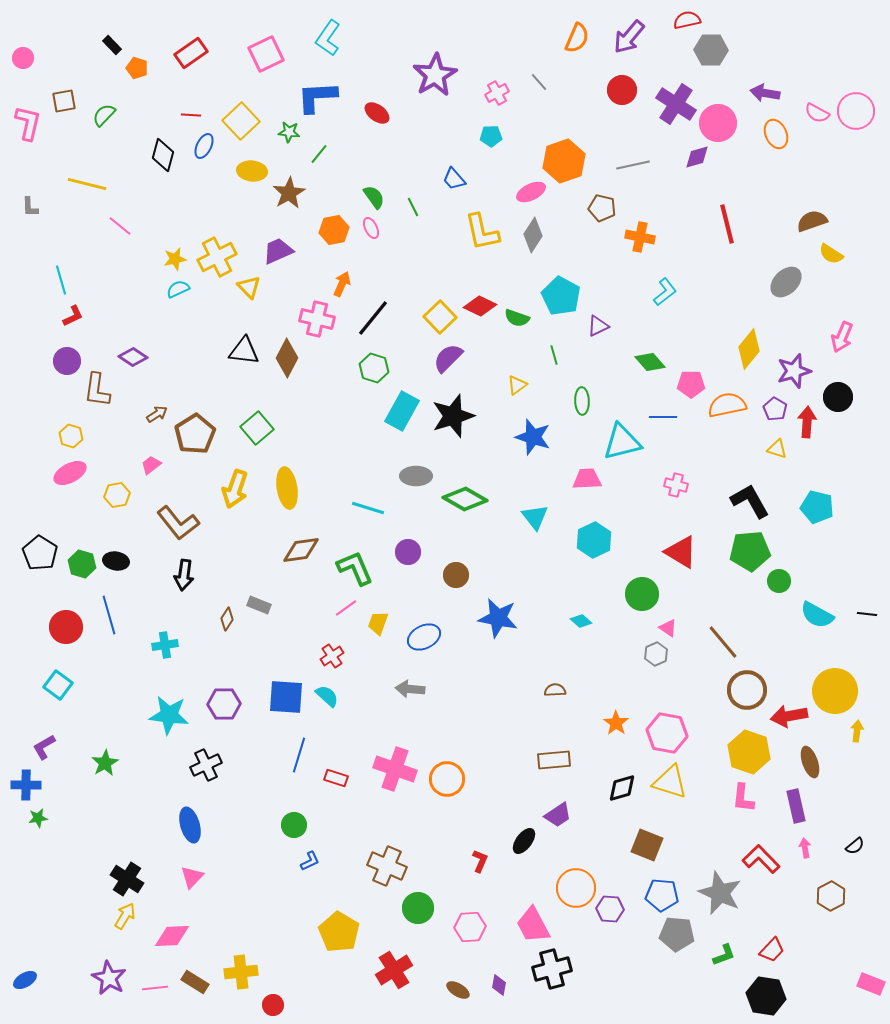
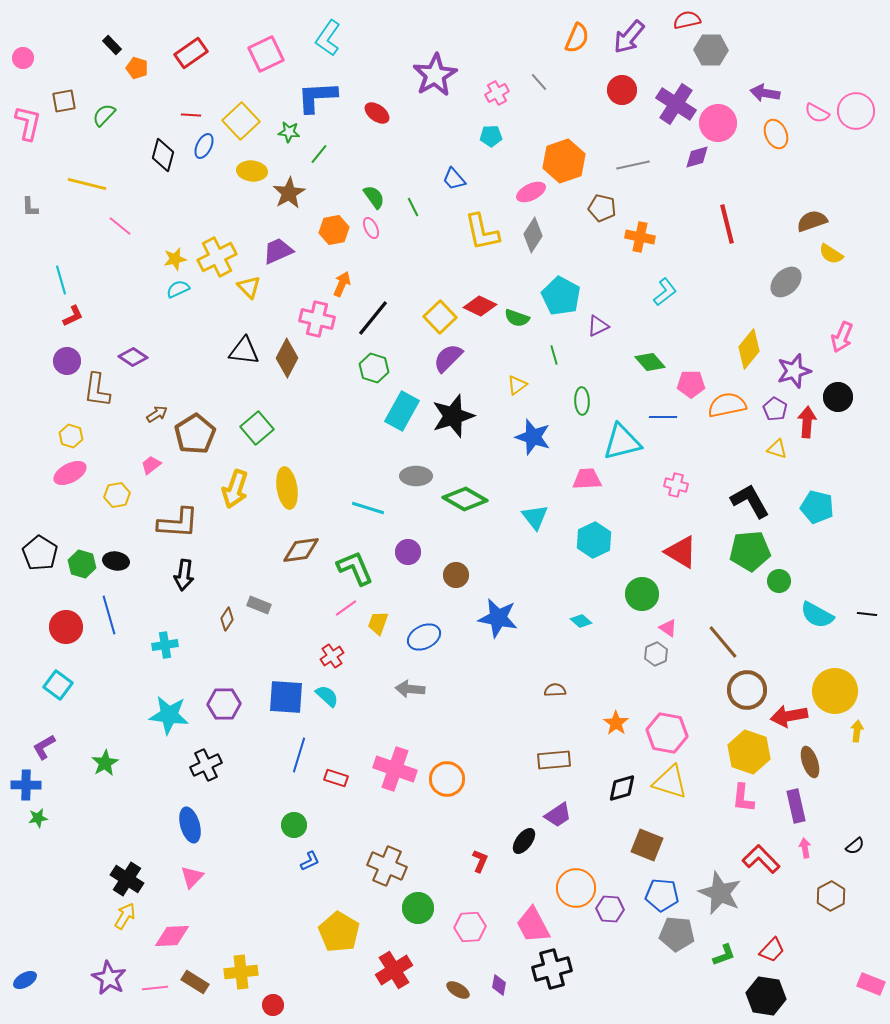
brown L-shape at (178, 523): rotated 48 degrees counterclockwise
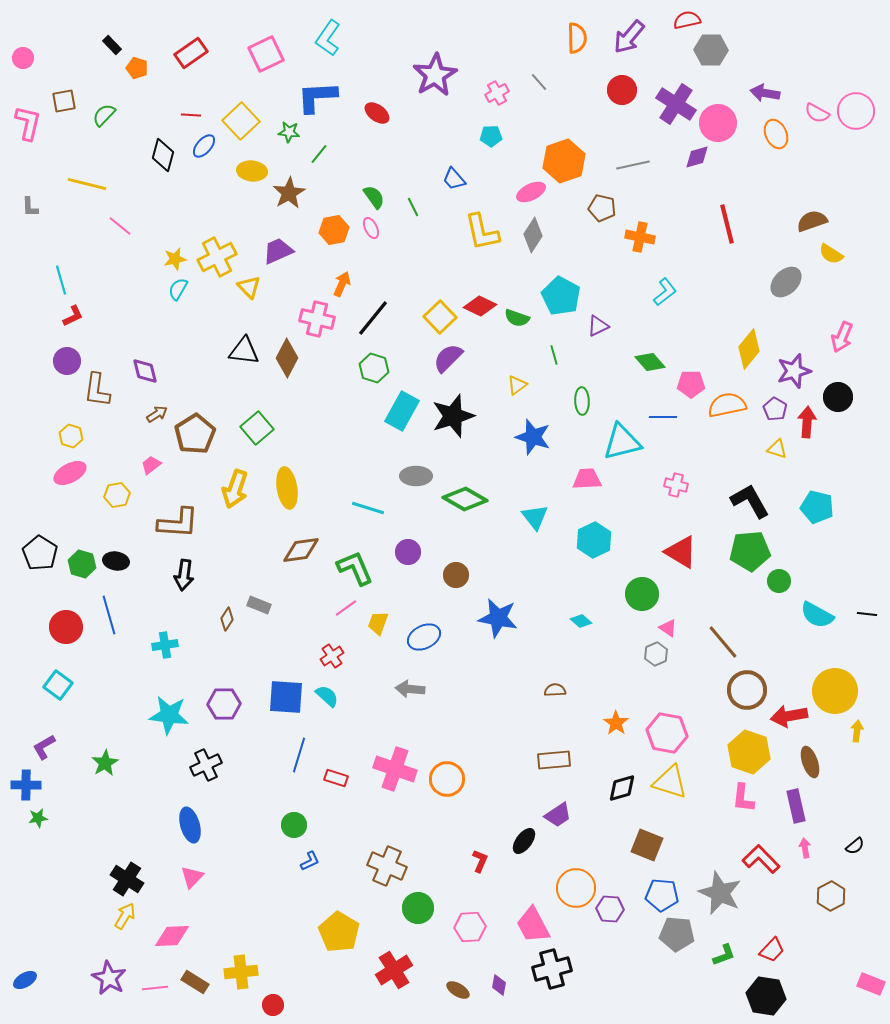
orange semicircle at (577, 38): rotated 24 degrees counterclockwise
blue ellipse at (204, 146): rotated 15 degrees clockwise
cyan semicircle at (178, 289): rotated 35 degrees counterclockwise
purple diamond at (133, 357): moved 12 px right, 14 px down; rotated 44 degrees clockwise
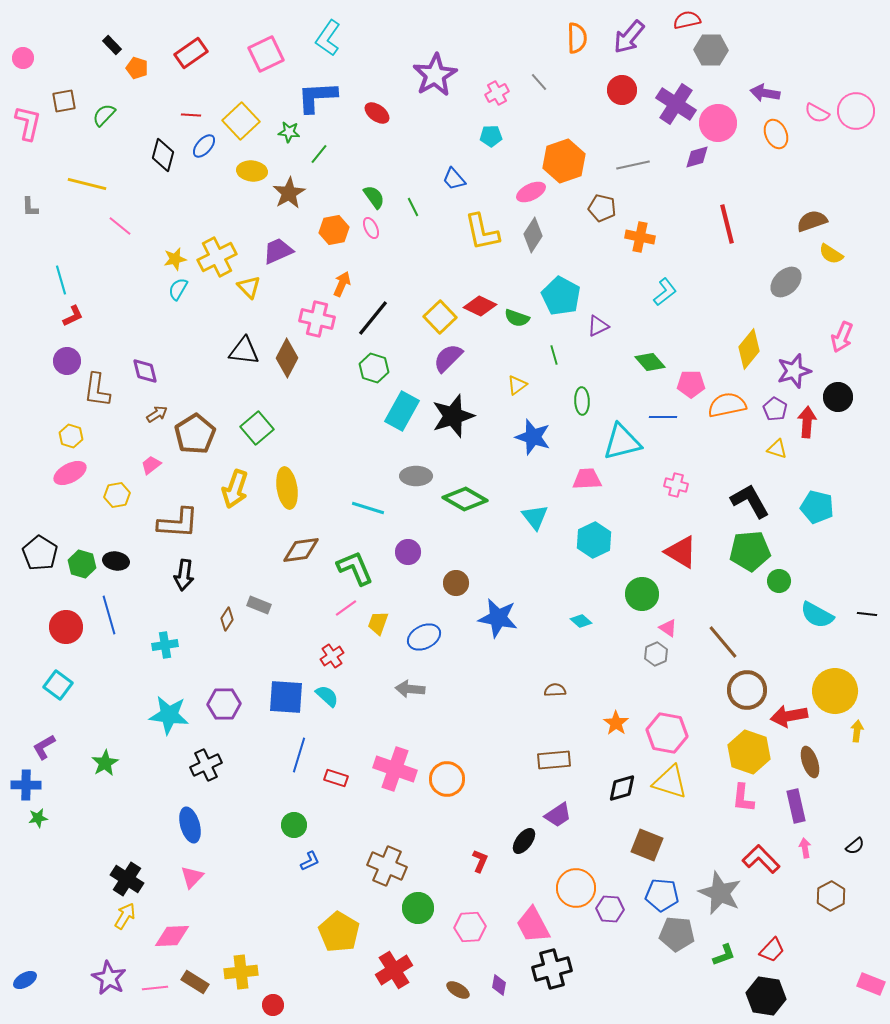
brown circle at (456, 575): moved 8 px down
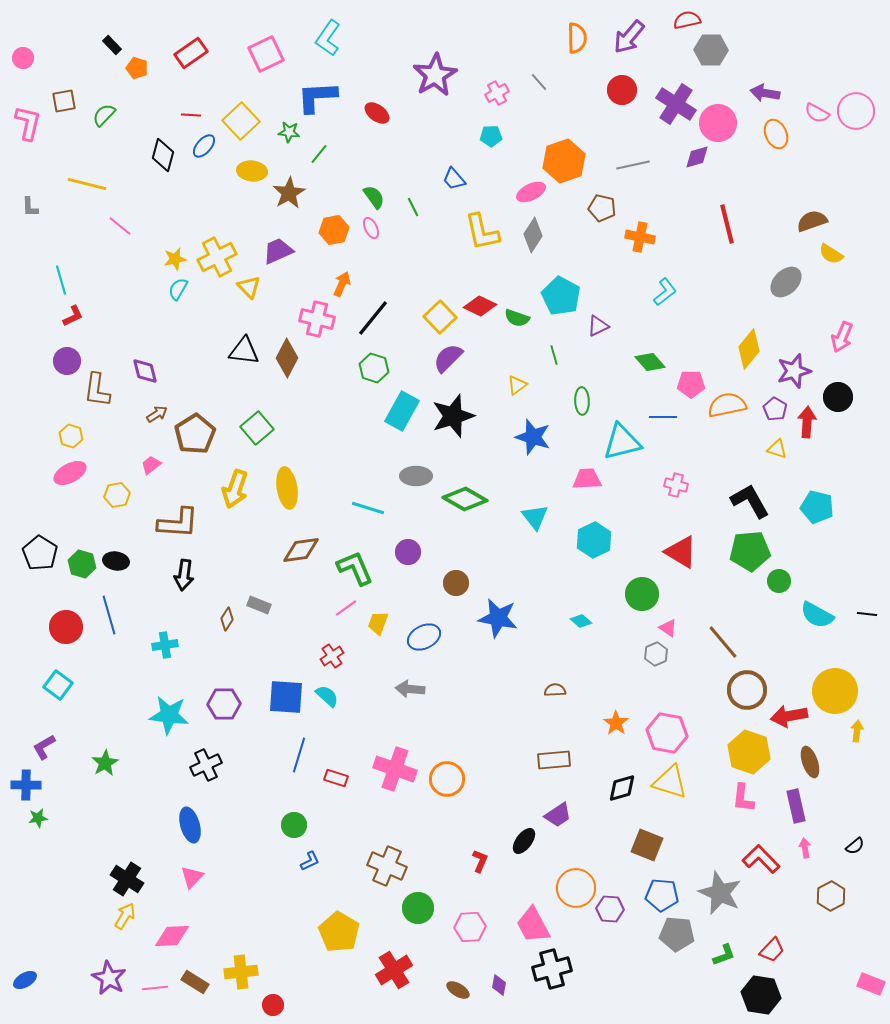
black hexagon at (766, 996): moved 5 px left, 1 px up
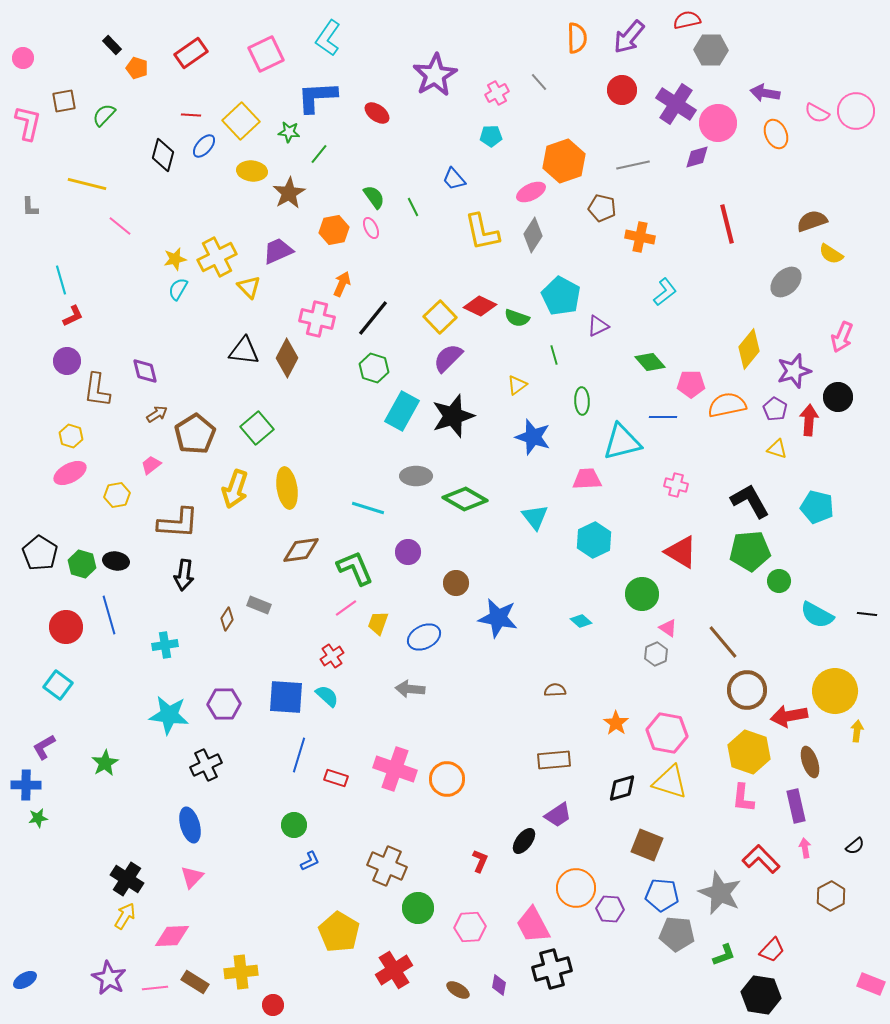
red arrow at (807, 422): moved 2 px right, 2 px up
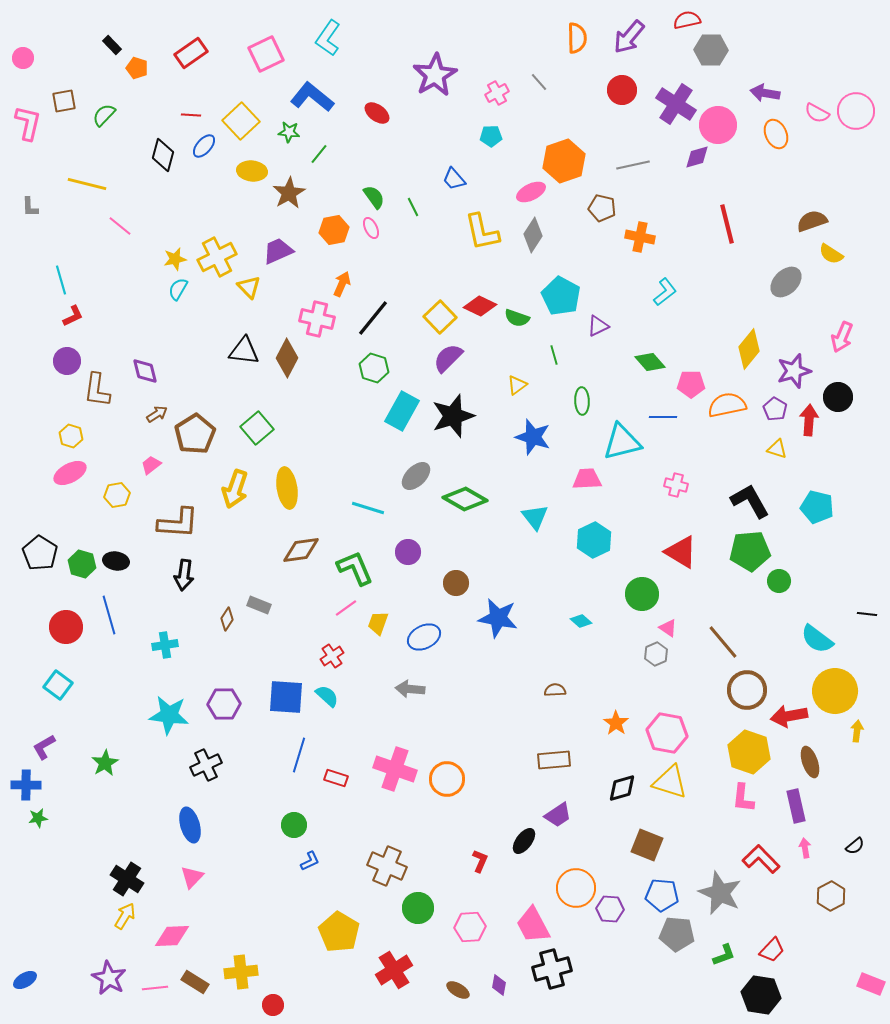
blue L-shape at (317, 97): moved 5 px left; rotated 42 degrees clockwise
pink circle at (718, 123): moved 2 px down
gray ellipse at (416, 476): rotated 44 degrees counterclockwise
cyan semicircle at (817, 615): moved 24 px down; rotated 8 degrees clockwise
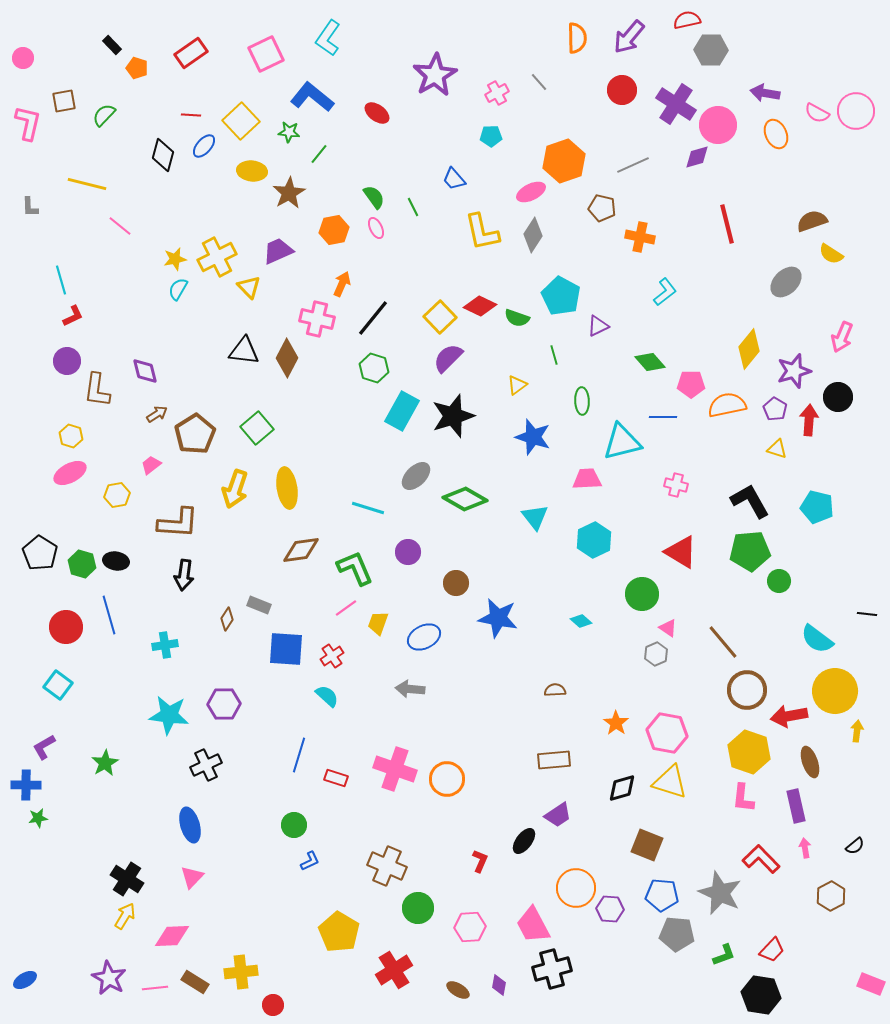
gray line at (633, 165): rotated 12 degrees counterclockwise
pink ellipse at (371, 228): moved 5 px right
blue square at (286, 697): moved 48 px up
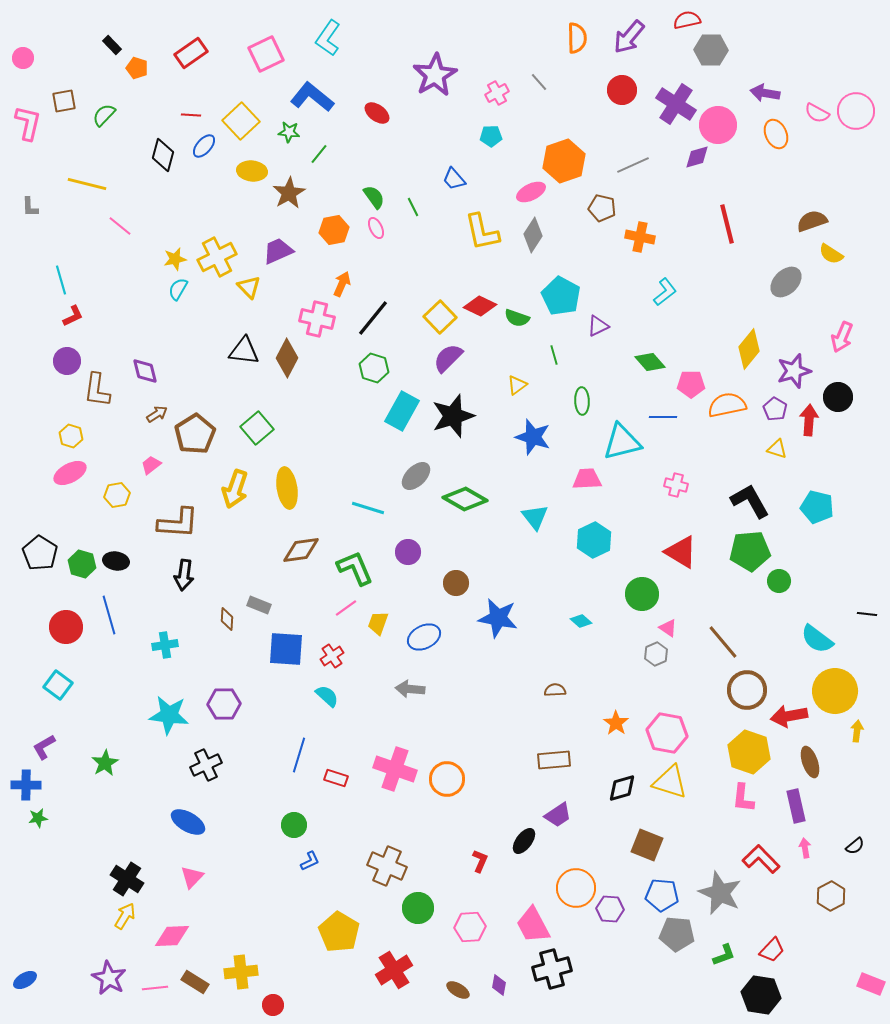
brown diamond at (227, 619): rotated 30 degrees counterclockwise
blue ellipse at (190, 825): moved 2 px left, 3 px up; rotated 44 degrees counterclockwise
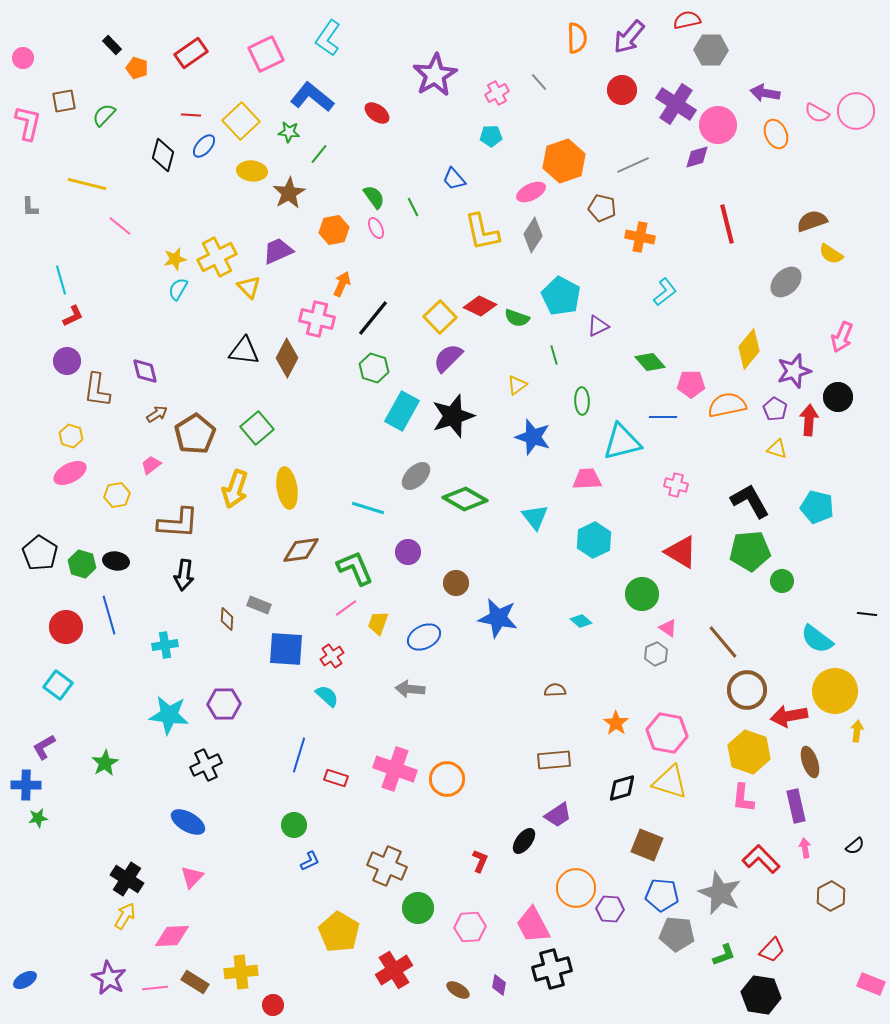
green circle at (779, 581): moved 3 px right
